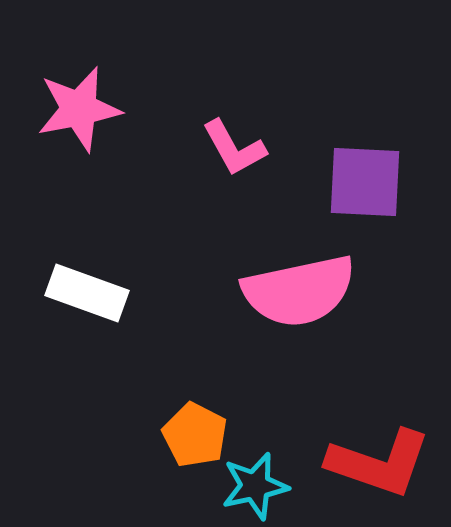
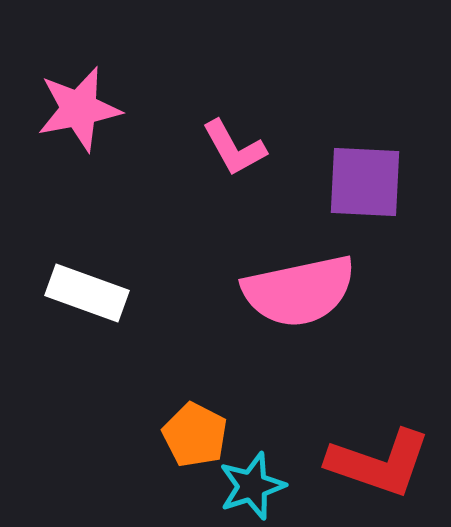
cyan star: moved 3 px left; rotated 6 degrees counterclockwise
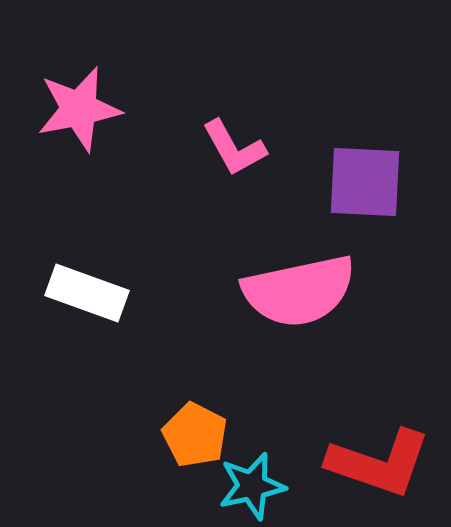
cyan star: rotated 6 degrees clockwise
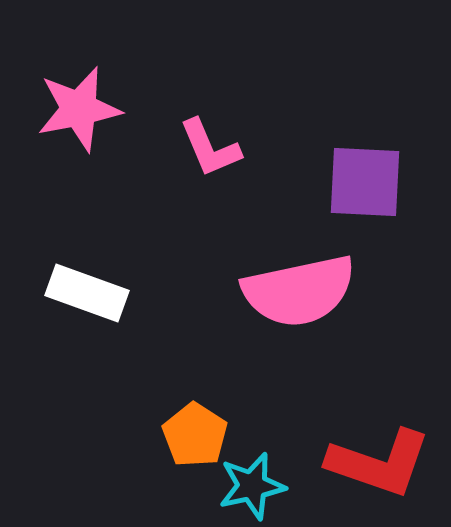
pink L-shape: moved 24 px left; rotated 6 degrees clockwise
orange pentagon: rotated 6 degrees clockwise
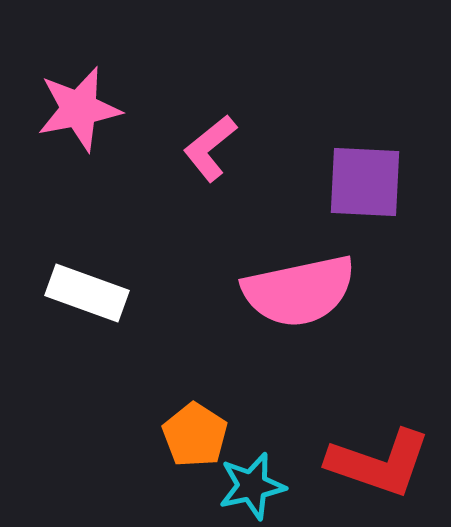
pink L-shape: rotated 74 degrees clockwise
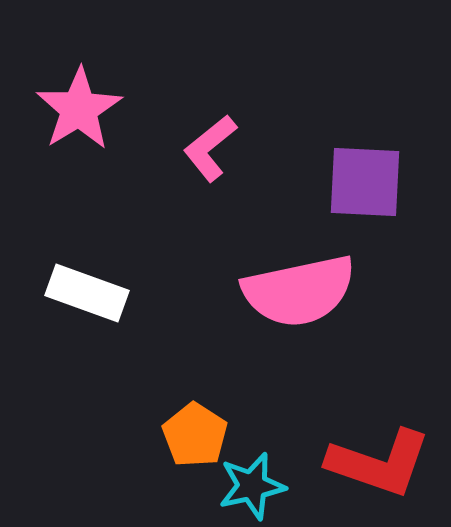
pink star: rotated 20 degrees counterclockwise
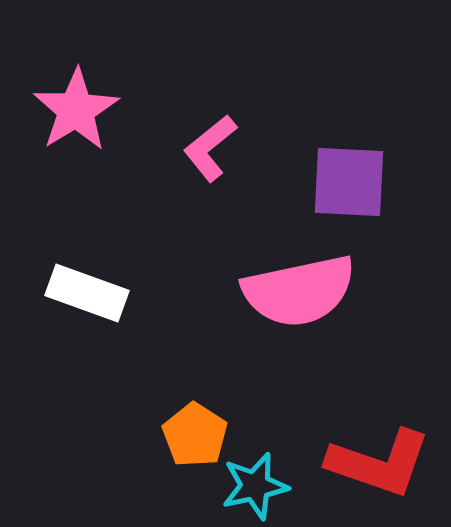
pink star: moved 3 px left, 1 px down
purple square: moved 16 px left
cyan star: moved 3 px right
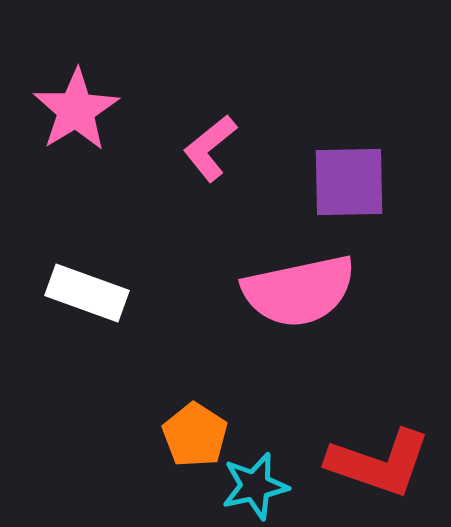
purple square: rotated 4 degrees counterclockwise
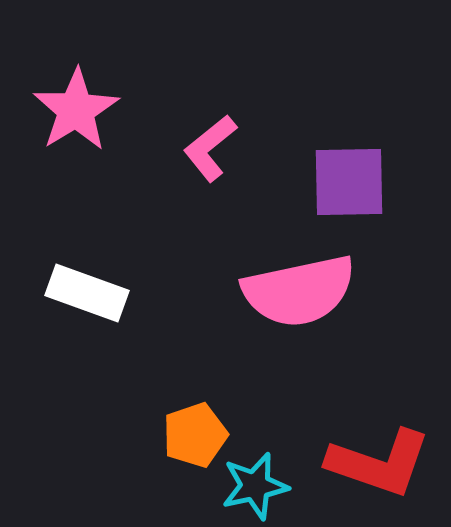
orange pentagon: rotated 20 degrees clockwise
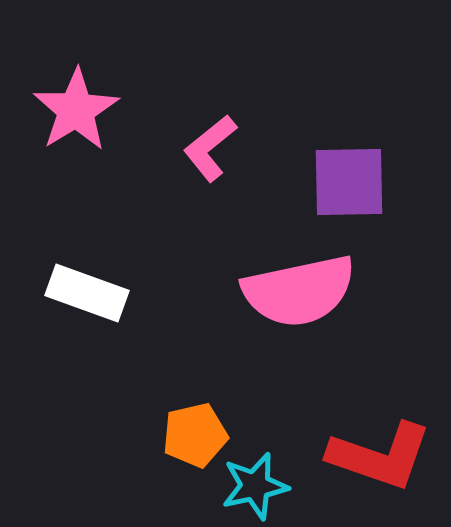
orange pentagon: rotated 6 degrees clockwise
red L-shape: moved 1 px right, 7 px up
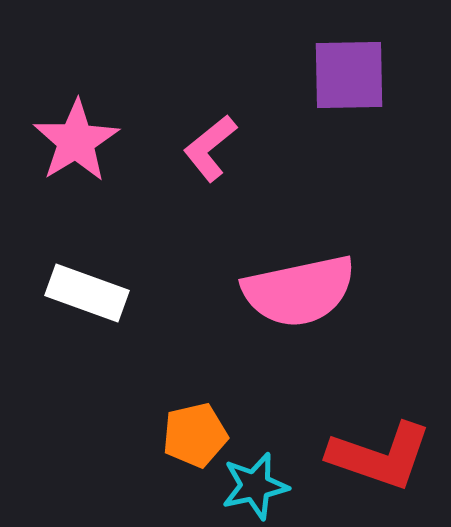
pink star: moved 31 px down
purple square: moved 107 px up
